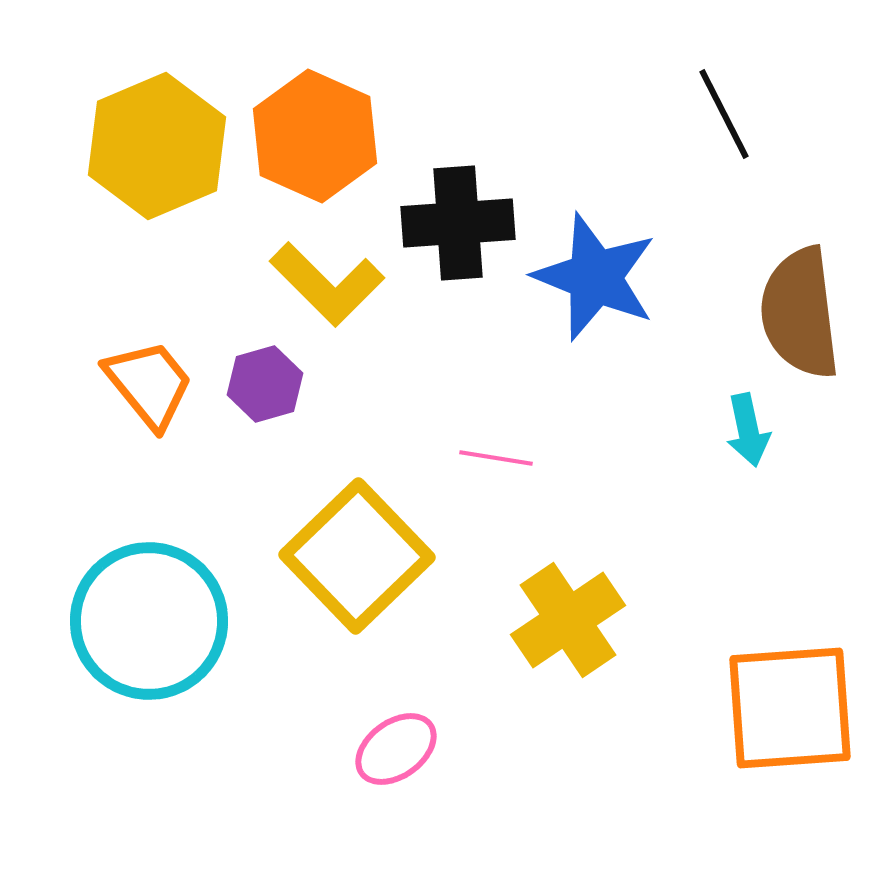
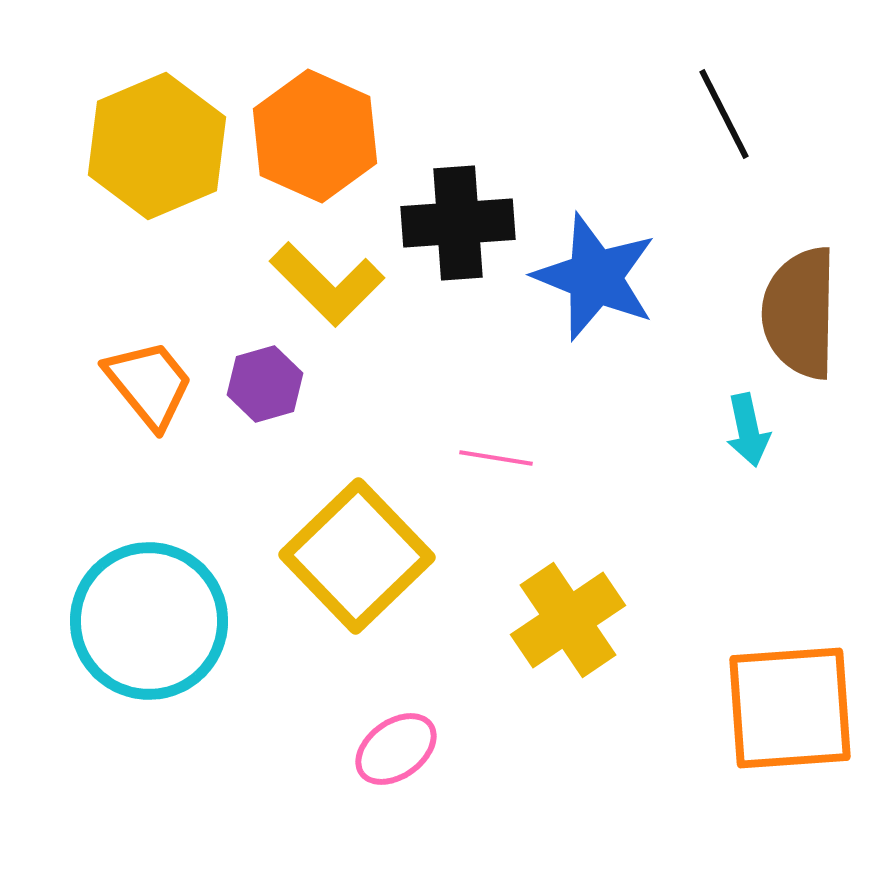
brown semicircle: rotated 8 degrees clockwise
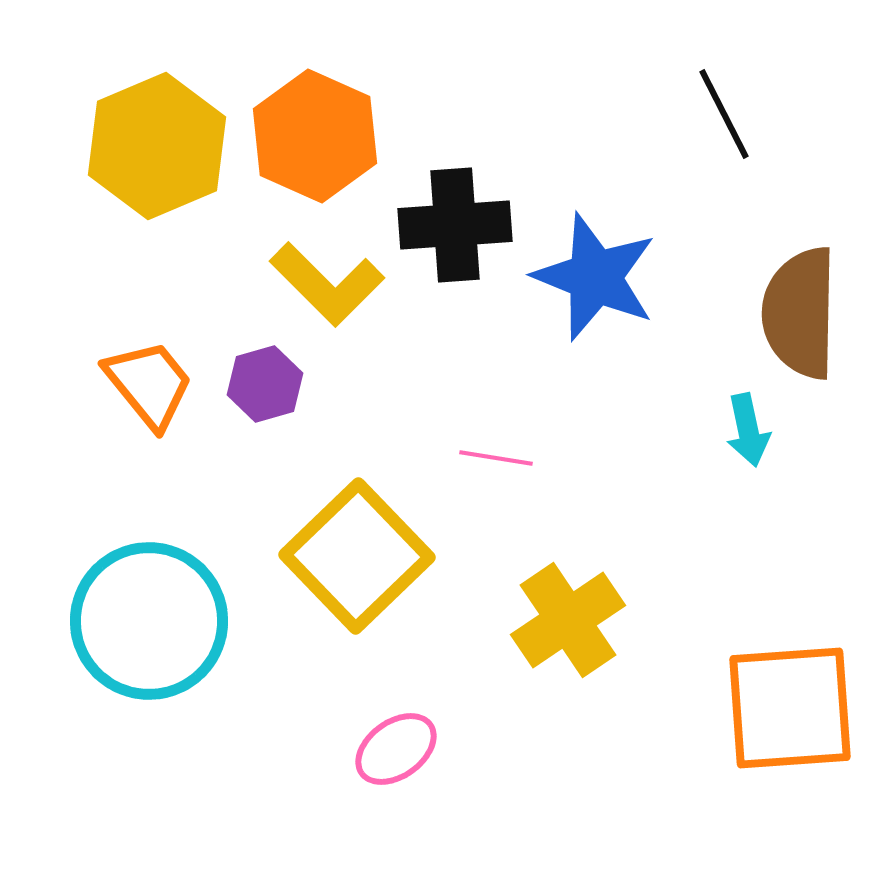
black cross: moved 3 px left, 2 px down
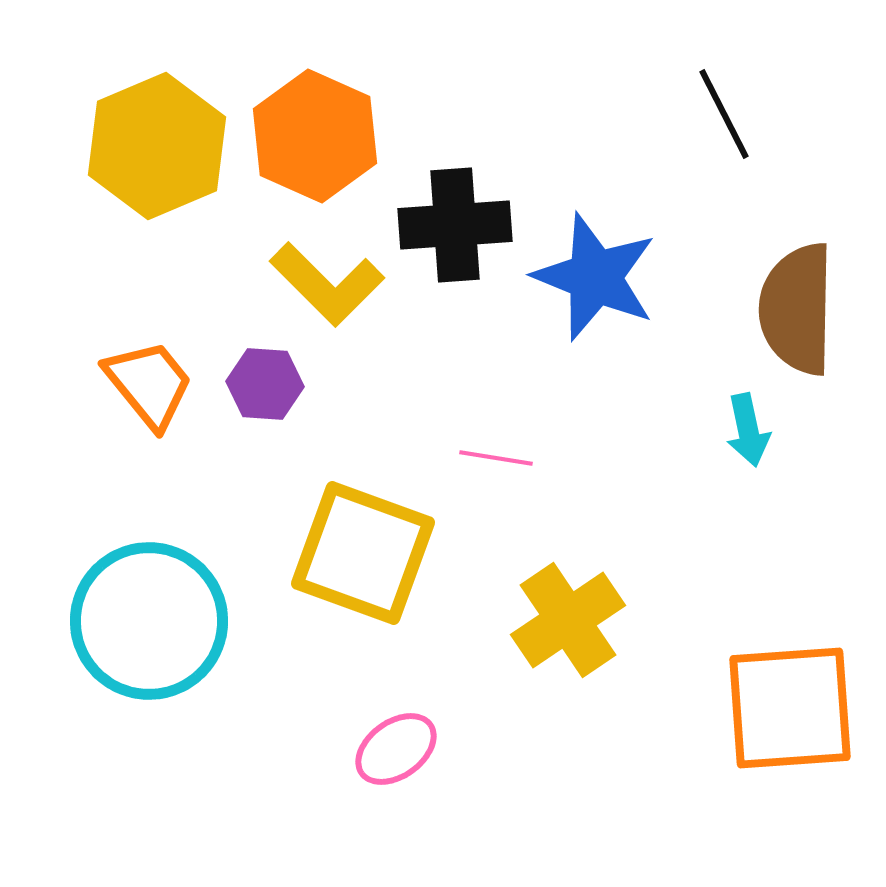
brown semicircle: moved 3 px left, 4 px up
purple hexagon: rotated 20 degrees clockwise
yellow square: moved 6 px right, 3 px up; rotated 26 degrees counterclockwise
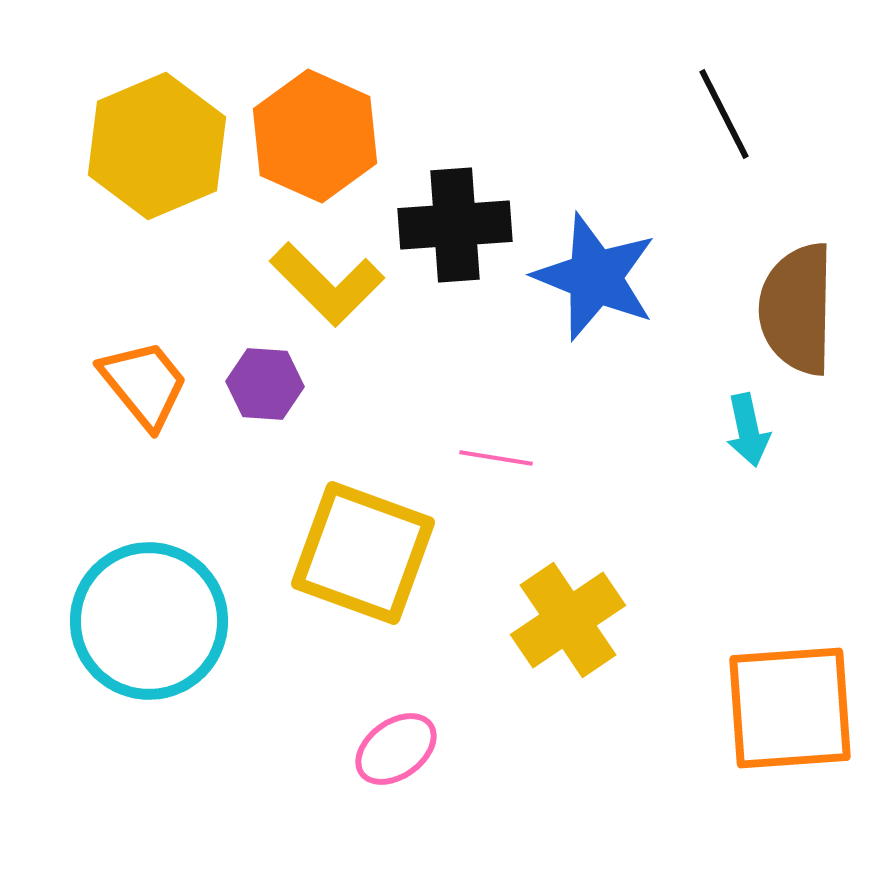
orange trapezoid: moved 5 px left
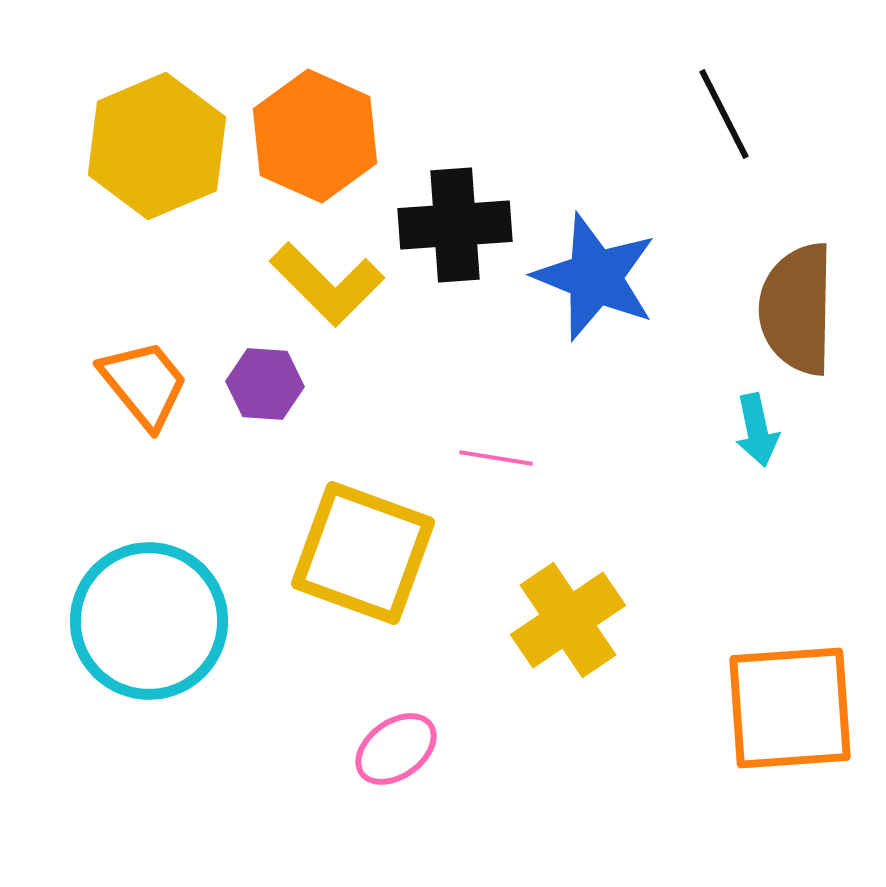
cyan arrow: moved 9 px right
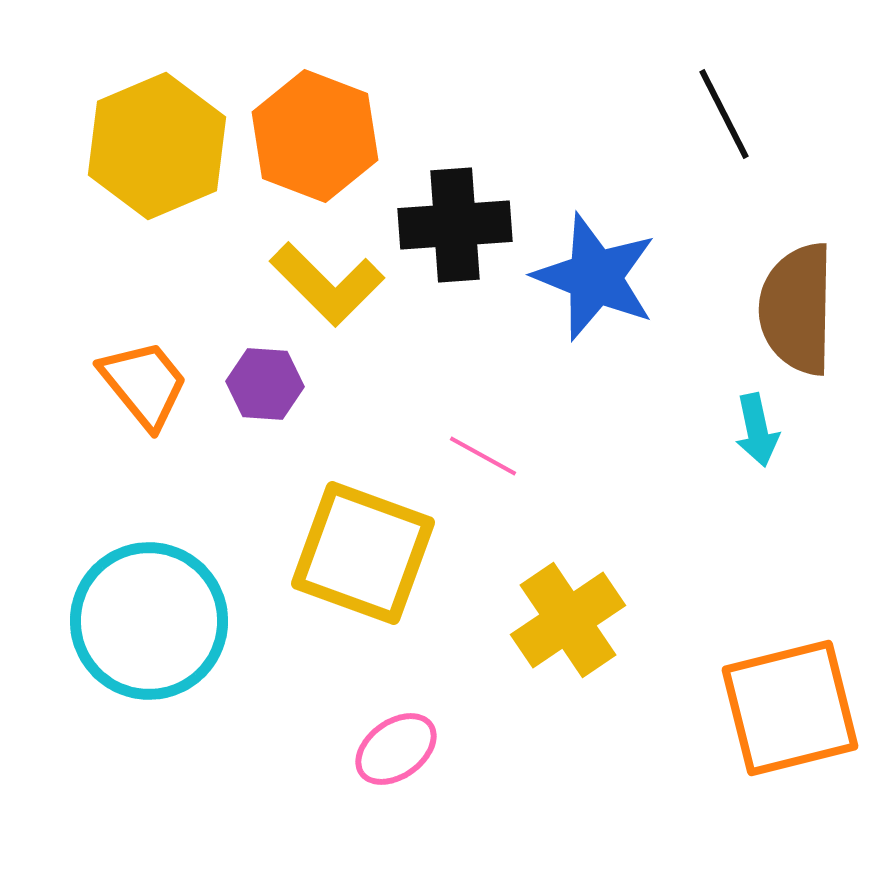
orange hexagon: rotated 3 degrees counterclockwise
pink line: moved 13 px left, 2 px up; rotated 20 degrees clockwise
orange square: rotated 10 degrees counterclockwise
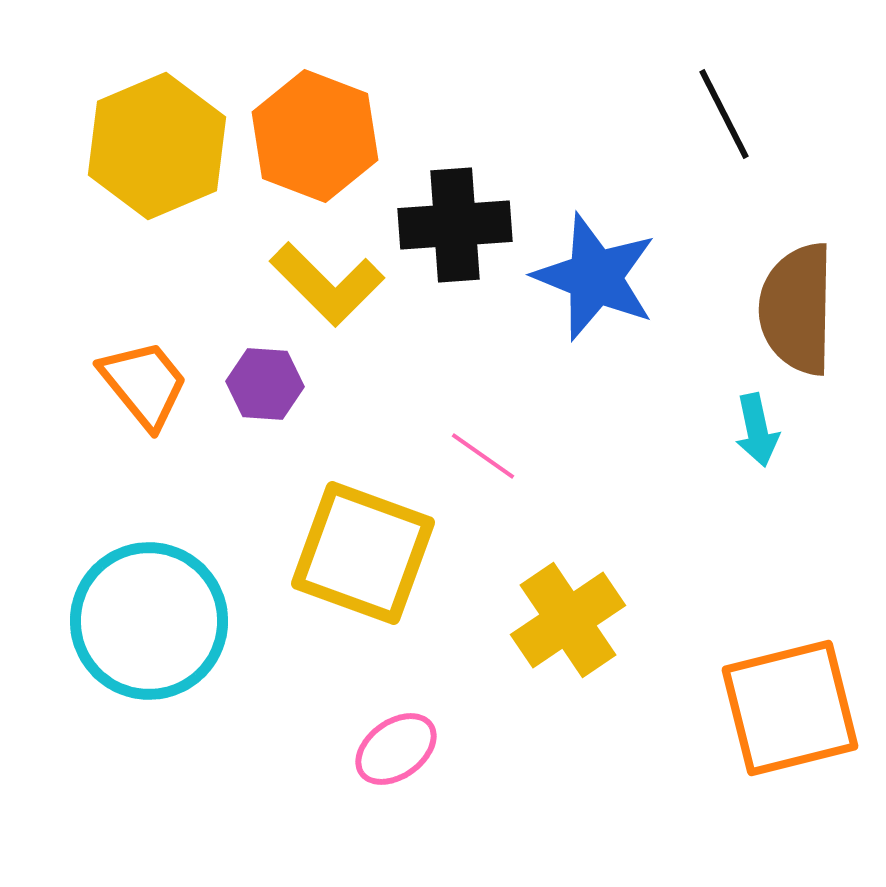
pink line: rotated 6 degrees clockwise
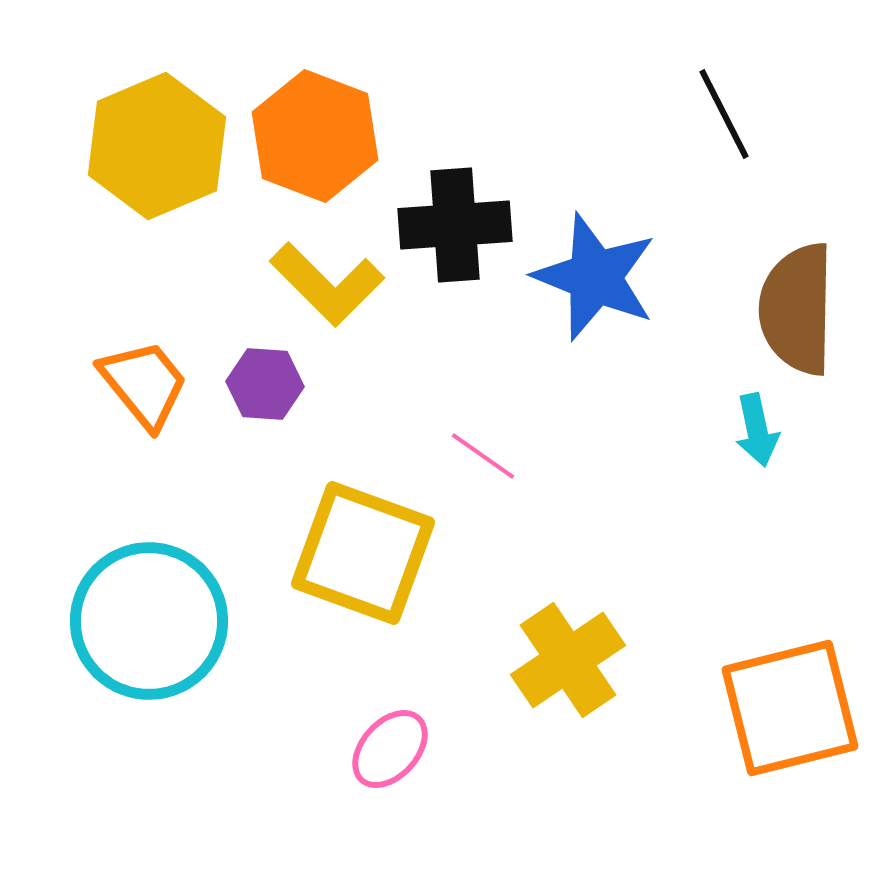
yellow cross: moved 40 px down
pink ellipse: moved 6 px left; rotated 12 degrees counterclockwise
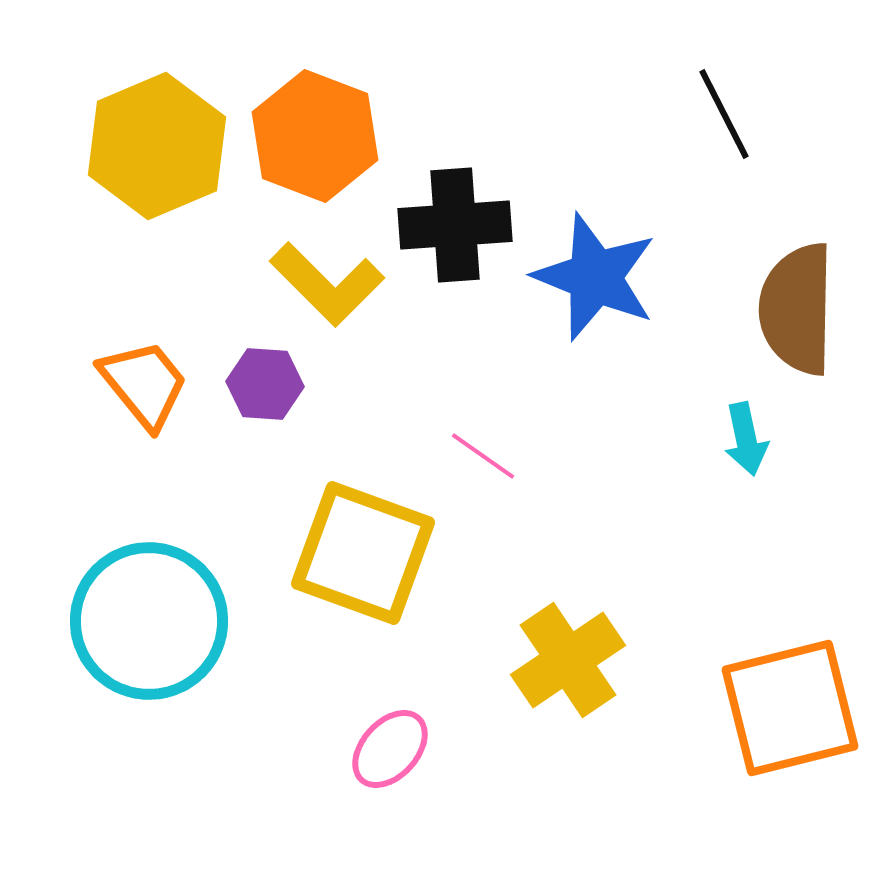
cyan arrow: moved 11 px left, 9 px down
